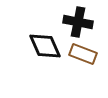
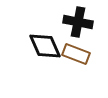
brown rectangle: moved 7 px left
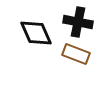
black diamond: moved 9 px left, 13 px up
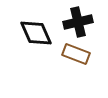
black cross: rotated 24 degrees counterclockwise
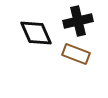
black cross: moved 1 px up
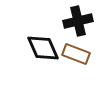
black diamond: moved 7 px right, 15 px down
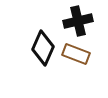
black diamond: rotated 48 degrees clockwise
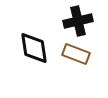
black diamond: moved 9 px left; rotated 32 degrees counterclockwise
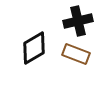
black diamond: rotated 68 degrees clockwise
